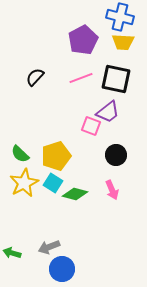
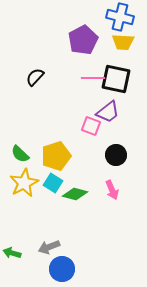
pink line: moved 12 px right; rotated 20 degrees clockwise
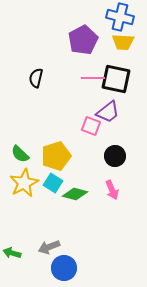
black semicircle: moved 1 px right, 1 px down; rotated 30 degrees counterclockwise
black circle: moved 1 px left, 1 px down
blue circle: moved 2 px right, 1 px up
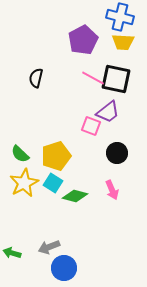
pink line: rotated 30 degrees clockwise
black circle: moved 2 px right, 3 px up
green diamond: moved 2 px down
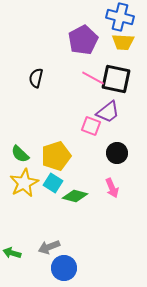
pink arrow: moved 2 px up
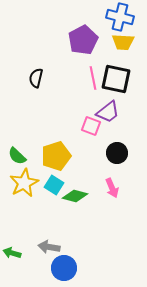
pink line: rotated 50 degrees clockwise
green semicircle: moved 3 px left, 2 px down
cyan square: moved 1 px right, 2 px down
gray arrow: rotated 30 degrees clockwise
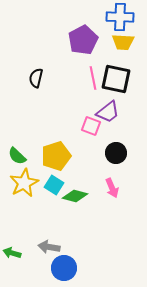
blue cross: rotated 12 degrees counterclockwise
black circle: moved 1 px left
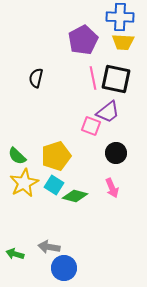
green arrow: moved 3 px right, 1 px down
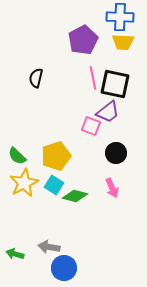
black square: moved 1 px left, 5 px down
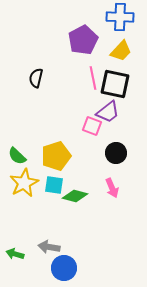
yellow trapezoid: moved 2 px left, 9 px down; rotated 50 degrees counterclockwise
pink square: moved 1 px right
cyan square: rotated 24 degrees counterclockwise
